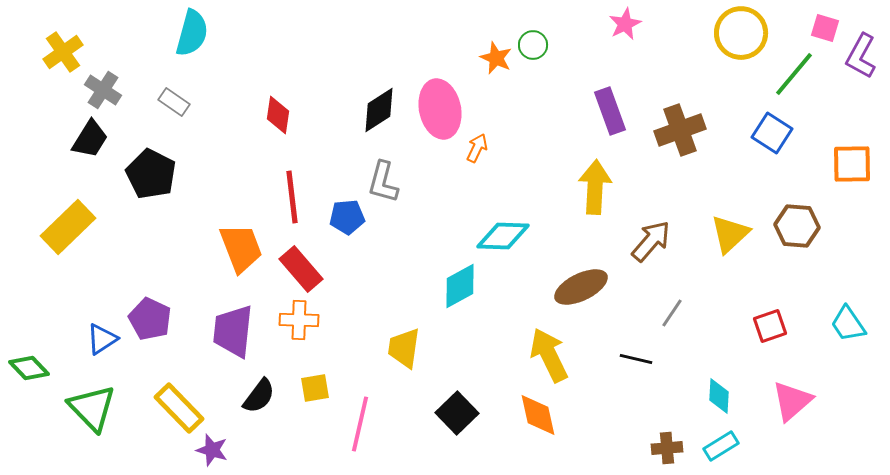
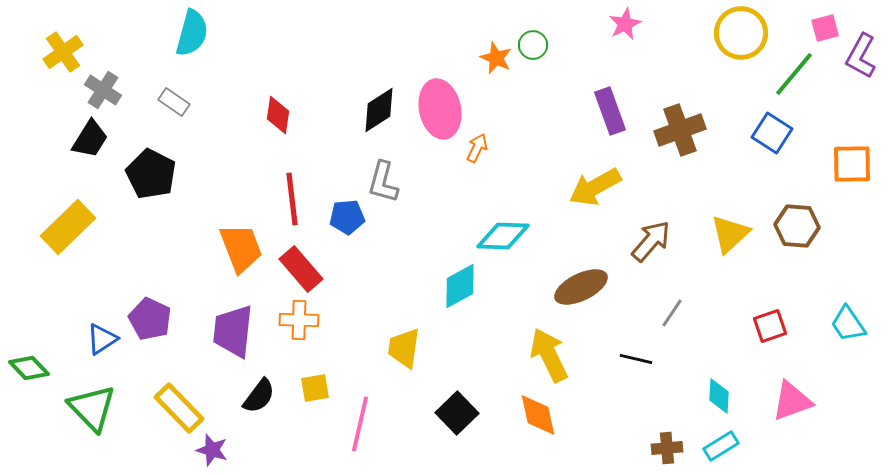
pink square at (825, 28): rotated 32 degrees counterclockwise
yellow arrow at (595, 187): rotated 122 degrees counterclockwise
red line at (292, 197): moved 2 px down
pink triangle at (792, 401): rotated 21 degrees clockwise
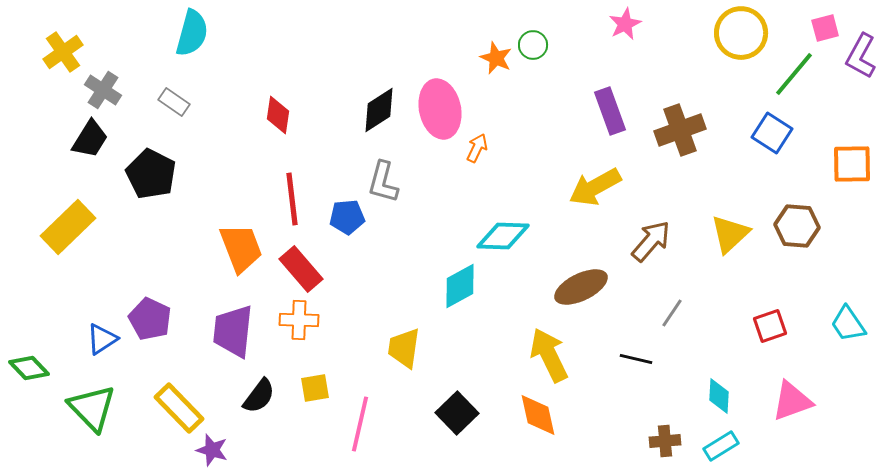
brown cross at (667, 448): moved 2 px left, 7 px up
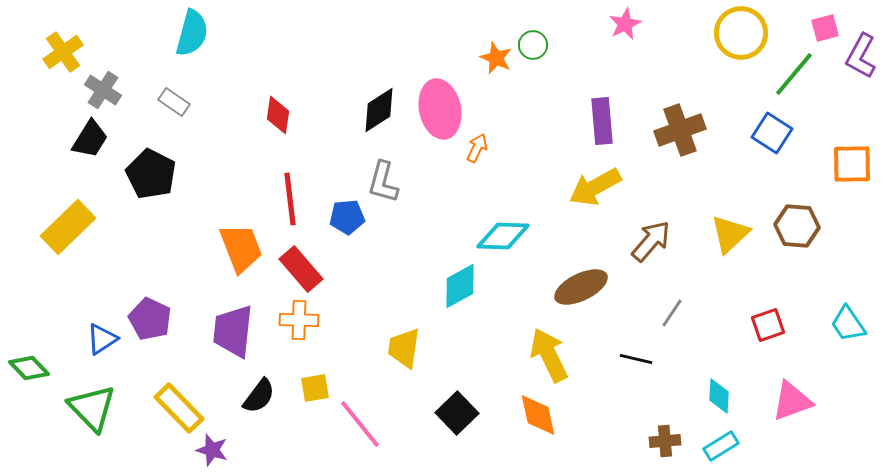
purple rectangle at (610, 111): moved 8 px left, 10 px down; rotated 15 degrees clockwise
red line at (292, 199): moved 2 px left
red square at (770, 326): moved 2 px left, 1 px up
pink line at (360, 424): rotated 52 degrees counterclockwise
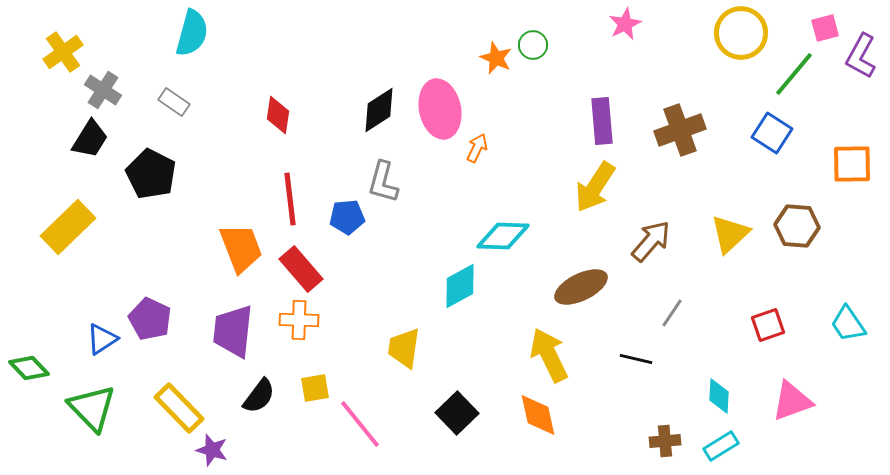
yellow arrow at (595, 187): rotated 28 degrees counterclockwise
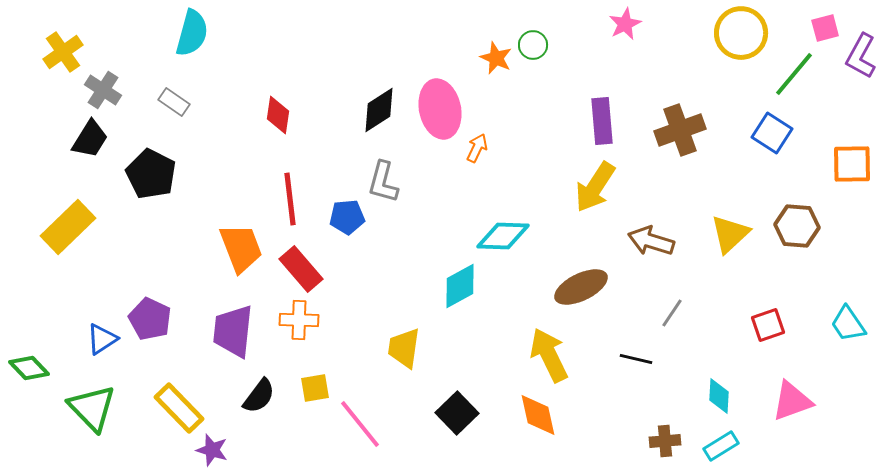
brown arrow at (651, 241): rotated 114 degrees counterclockwise
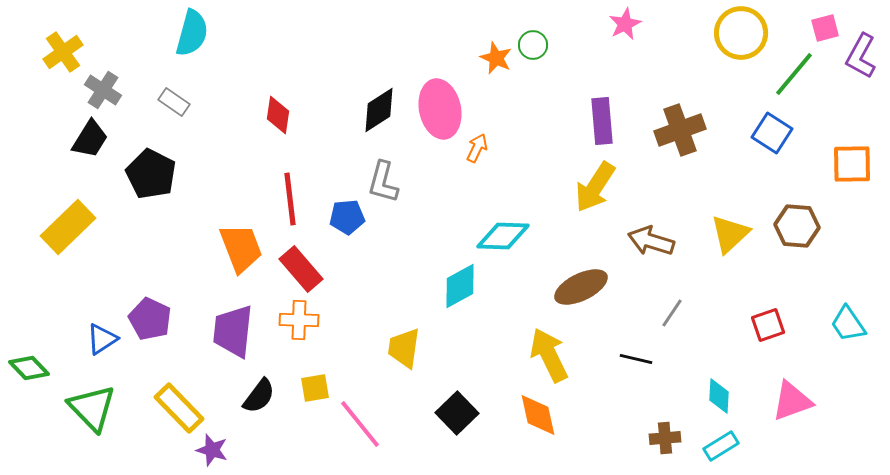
brown cross at (665, 441): moved 3 px up
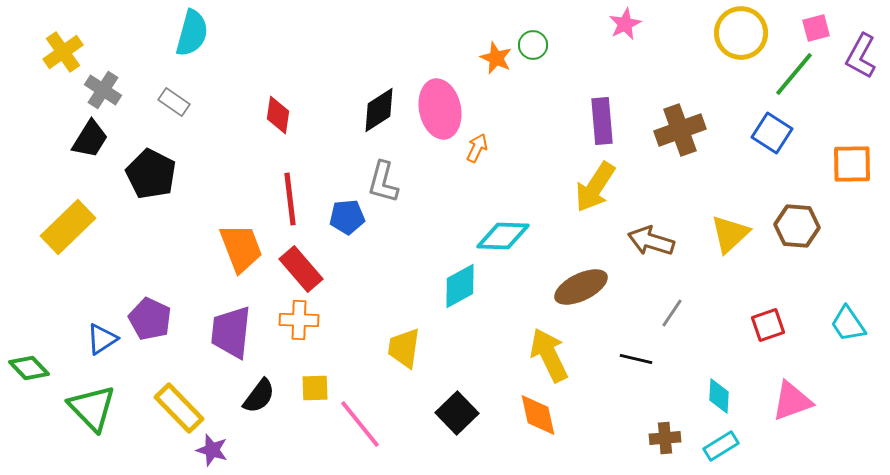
pink square at (825, 28): moved 9 px left
purple trapezoid at (233, 331): moved 2 px left, 1 px down
yellow square at (315, 388): rotated 8 degrees clockwise
